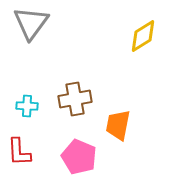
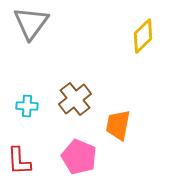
yellow diamond: rotated 12 degrees counterclockwise
brown cross: rotated 28 degrees counterclockwise
red L-shape: moved 9 px down
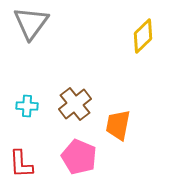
brown cross: moved 5 px down
red L-shape: moved 2 px right, 3 px down
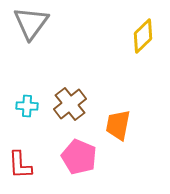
brown cross: moved 5 px left
red L-shape: moved 1 px left, 1 px down
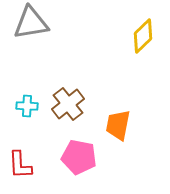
gray triangle: rotated 45 degrees clockwise
brown cross: moved 2 px left
pink pentagon: rotated 12 degrees counterclockwise
